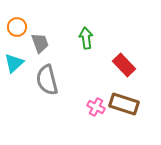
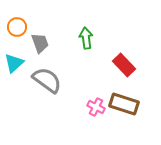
gray semicircle: rotated 140 degrees clockwise
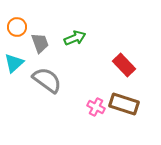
green arrow: moved 11 px left; rotated 75 degrees clockwise
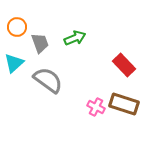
gray semicircle: moved 1 px right
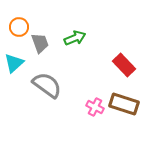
orange circle: moved 2 px right
gray semicircle: moved 1 px left, 5 px down
pink cross: moved 1 px left
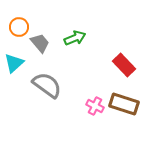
gray trapezoid: rotated 20 degrees counterclockwise
pink cross: moved 1 px up
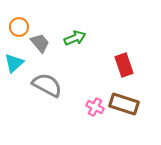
red rectangle: rotated 25 degrees clockwise
gray semicircle: rotated 8 degrees counterclockwise
pink cross: moved 1 px down
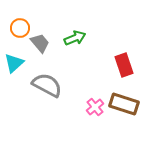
orange circle: moved 1 px right, 1 px down
pink cross: rotated 24 degrees clockwise
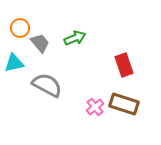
cyan triangle: rotated 30 degrees clockwise
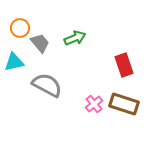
cyan triangle: moved 1 px up
pink cross: moved 1 px left, 3 px up
